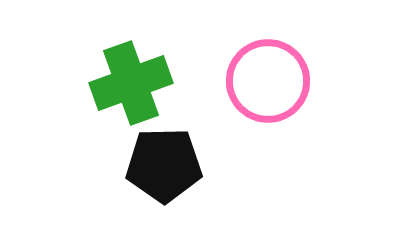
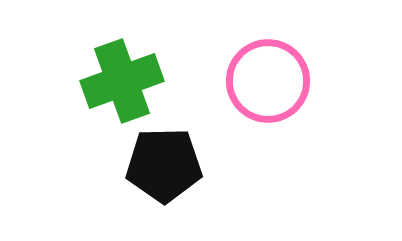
green cross: moved 9 px left, 2 px up
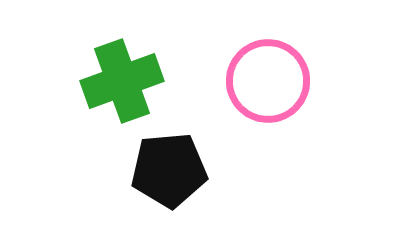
black pentagon: moved 5 px right, 5 px down; rotated 4 degrees counterclockwise
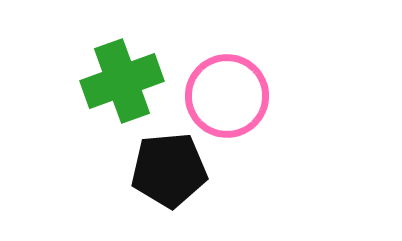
pink circle: moved 41 px left, 15 px down
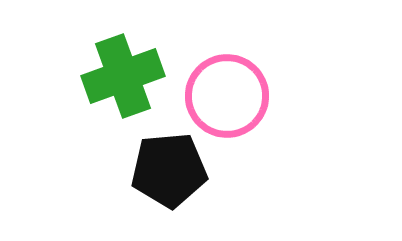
green cross: moved 1 px right, 5 px up
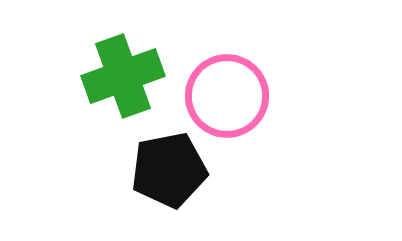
black pentagon: rotated 6 degrees counterclockwise
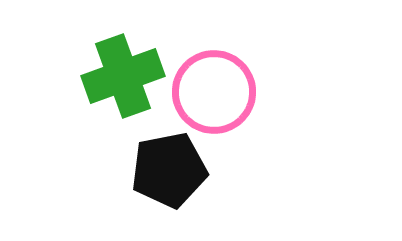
pink circle: moved 13 px left, 4 px up
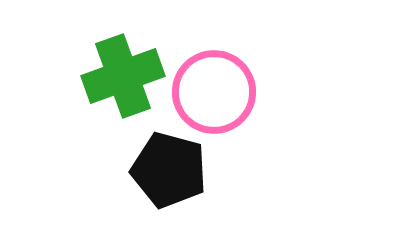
black pentagon: rotated 26 degrees clockwise
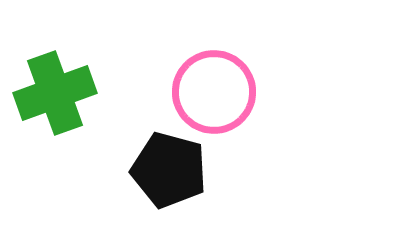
green cross: moved 68 px left, 17 px down
